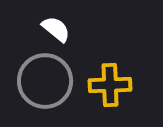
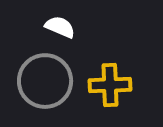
white semicircle: moved 4 px right, 2 px up; rotated 16 degrees counterclockwise
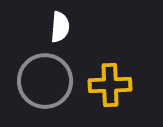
white semicircle: rotated 72 degrees clockwise
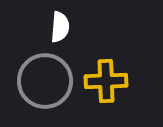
yellow cross: moved 4 px left, 4 px up
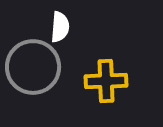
gray circle: moved 12 px left, 14 px up
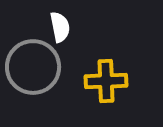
white semicircle: rotated 16 degrees counterclockwise
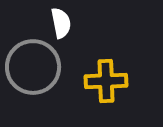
white semicircle: moved 1 px right, 4 px up
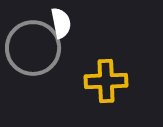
gray circle: moved 19 px up
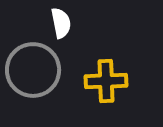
gray circle: moved 22 px down
